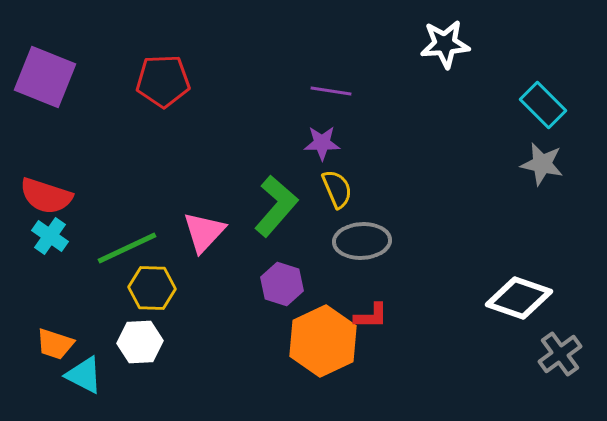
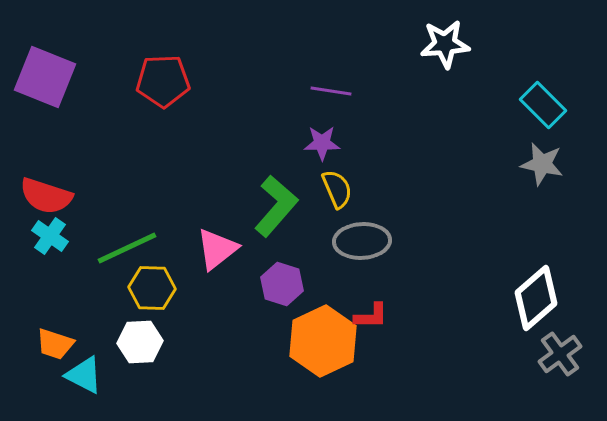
pink triangle: moved 13 px right, 17 px down; rotated 9 degrees clockwise
white diamond: moved 17 px right; rotated 60 degrees counterclockwise
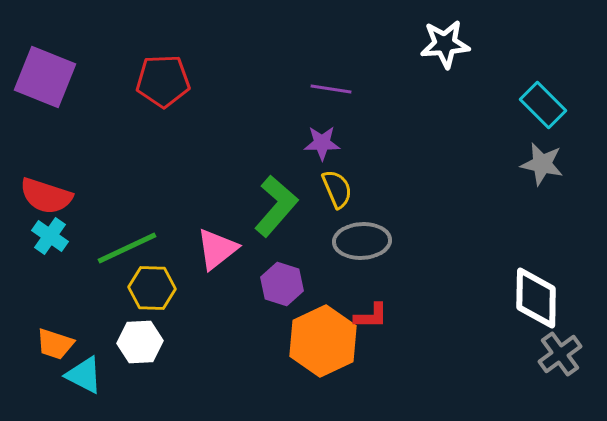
purple line: moved 2 px up
white diamond: rotated 48 degrees counterclockwise
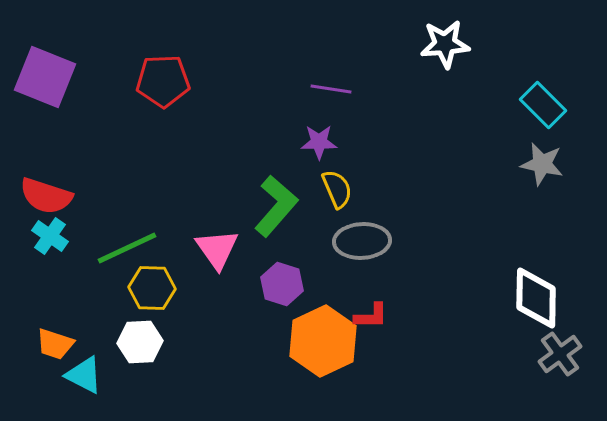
purple star: moved 3 px left, 1 px up
pink triangle: rotated 27 degrees counterclockwise
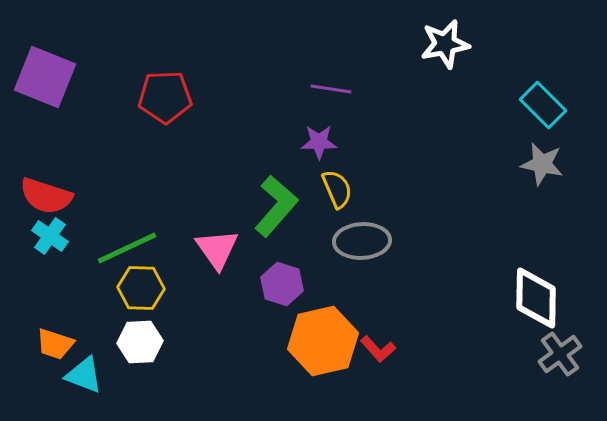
white star: rotated 6 degrees counterclockwise
red pentagon: moved 2 px right, 16 px down
yellow hexagon: moved 11 px left
red L-shape: moved 7 px right, 33 px down; rotated 48 degrees clockwise
orange hexagon: rotated 12 degrees clockwise
cyan triangle: rotated 6 degrees counterclockwise
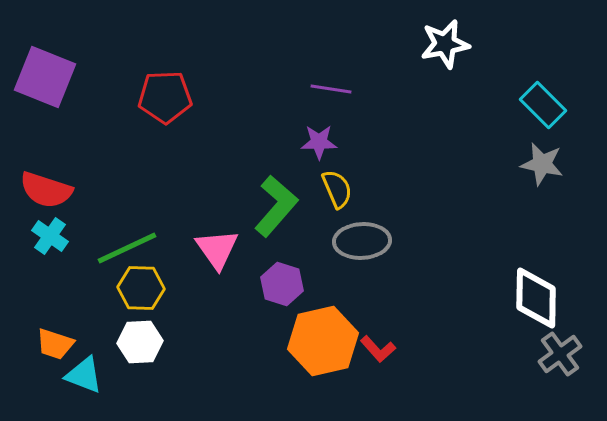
red semicircle: moved 6 px up
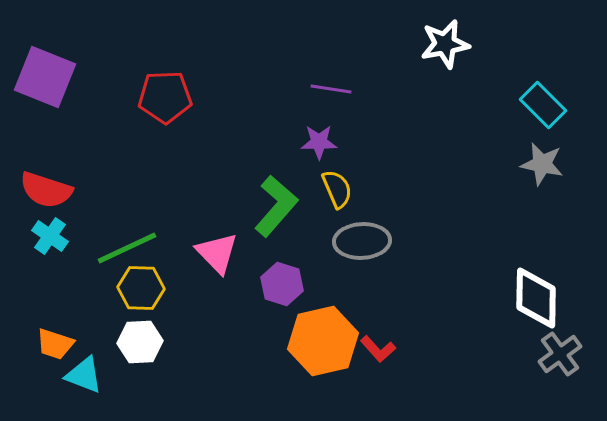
pink triangle: moved 4 px down; rotated 9 degrees counterclockwise
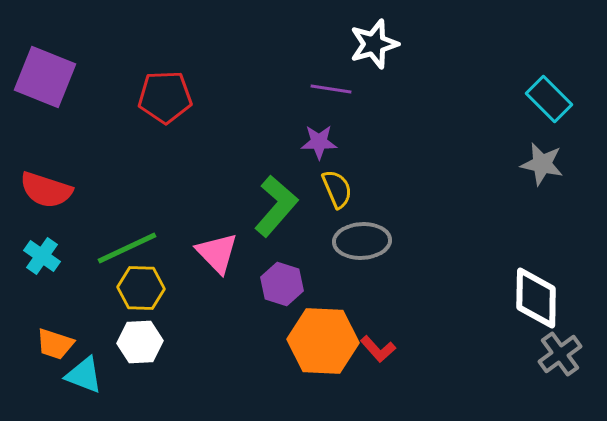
white star: moved 71 px left; rotated 6 degrees counterclockwise
cyan rectangle: moved 6 px right, 6 px up
cyan cross: moved 8 px left, 20 px down
orange hexagon: rotated 16 degrees clockwise
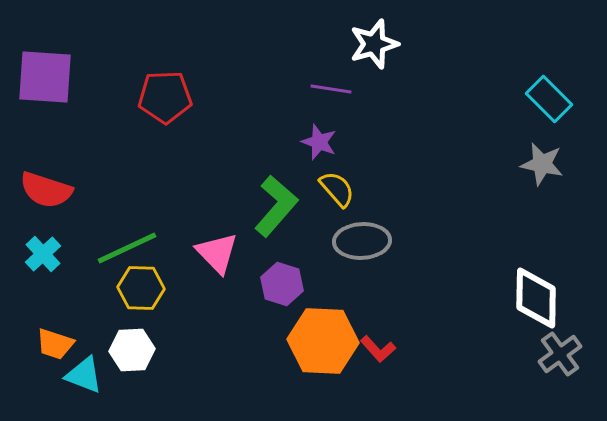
purple square: rotated 18 degrees counterclockwise
purple star: rotated 21 degrees clockwise
yellow semicircle: rotated 18 degrees counterclockwise
cyan cross: moved 1 px right, 2 px up; rotated 12 degrees clockwise
white hexagon: moved 8 px left, 8 px down
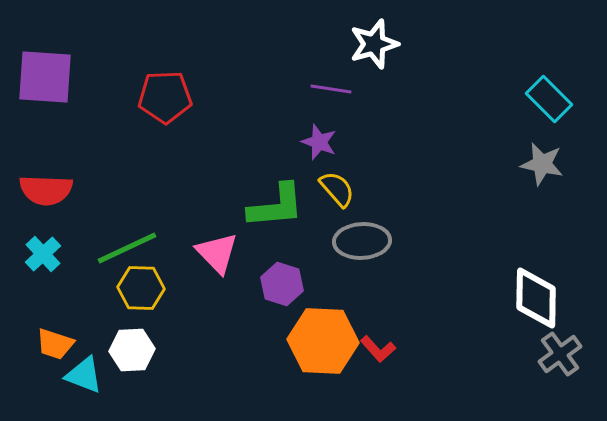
red semicircle: rotated 16 degrees counterclockwise
green L-shape: rotated 44 degrees clockwise
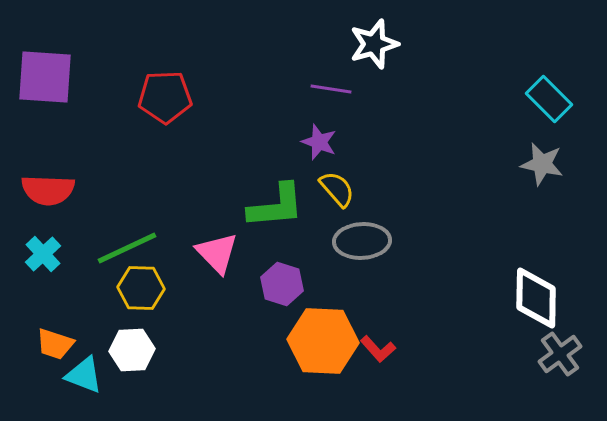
red semicircle: moved 2 px right
